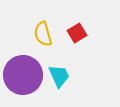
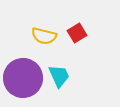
yellow semicircle: moved 1 px right, 2 px down; rotated 60 degrees counterclockwise
purple circle: moved 3 px down
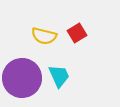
purple circle: moved 1 px left
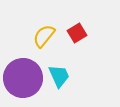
yellow semicircle: rotated 115 degrees clockwise
purple circle: moved 1 px right
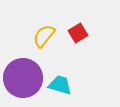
red square: moved 1 px right
cyan trapezoid: moved 1 px right, 9 px down; rotated 50 degrees counterclockwise
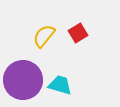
purple circle: moved 2 px down
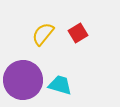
yellow semicircle: moved 1 px left, 2 px up
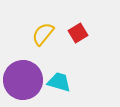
cyan trapezoid: moved 1 px left, 3 px up
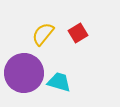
purple circle: moved 1 px right, 7 px up
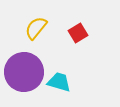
yellow semicircle: moved 7 px left, 6 px up
purple circle: moved 1 px up
